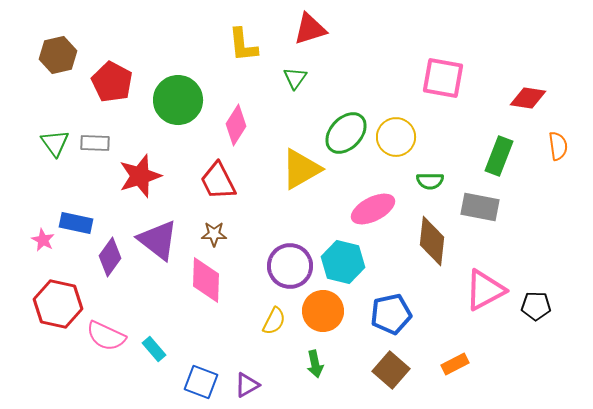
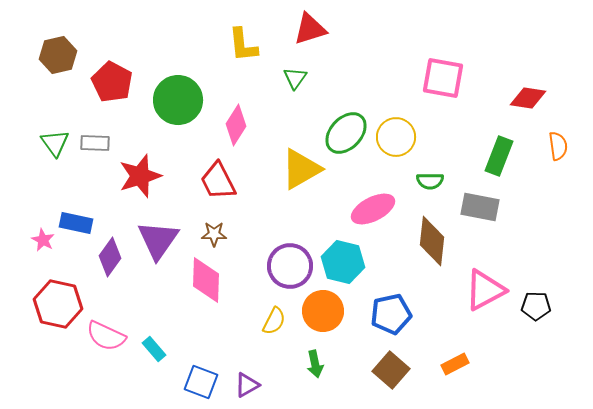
purple triangle at (158, 240): rotated 27 degrees clockwise
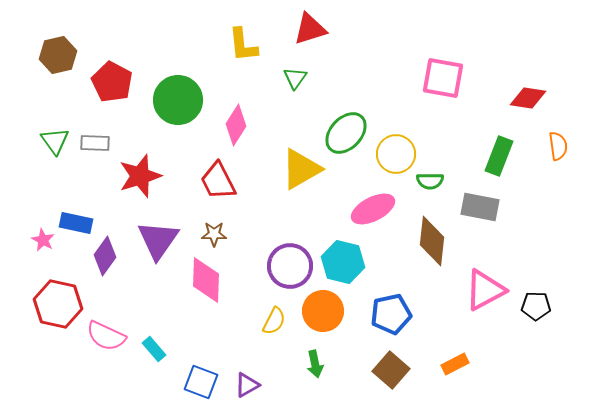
yellow circle at (396, 137): moved 17 px down
green triangle at (55, 143): moved 2 px up
purple diamond at (110, 257): moved 5 px left, 1 px up
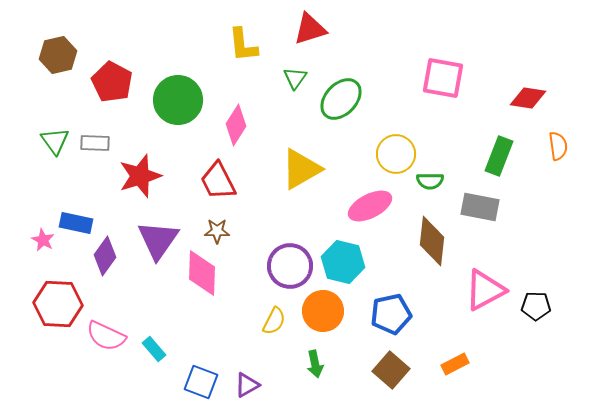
green ellipse at (346, 133): moved 5 px left, 34 px up
pink ellipse at (373, 209): moved 3 px left, 3 px up
brown star at (214, 234): moved 3 px right, 3 px up
pink diamond at (206, 280): moved 4 px left, 7 px up
red hexagon at (58, 304): rotated 9 degrees counterclockwise
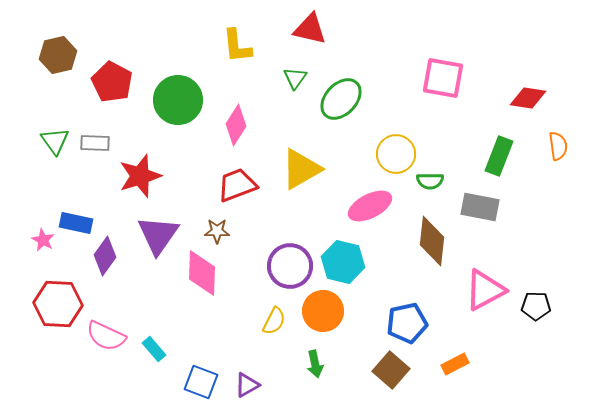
red triangle at (310, 29): rotated 30 degrees clockwise
yellow L-shape at (243, 45): moved 6 px left, 1 px down
red trapezoid at (218, 181): moved 19 px right, 4 px down; rotated 96 degrees clockwise
purple triangle at (158, 240): moved 5 px up
blue pentagon at (391, 314): moved 16 px right, 9 px down
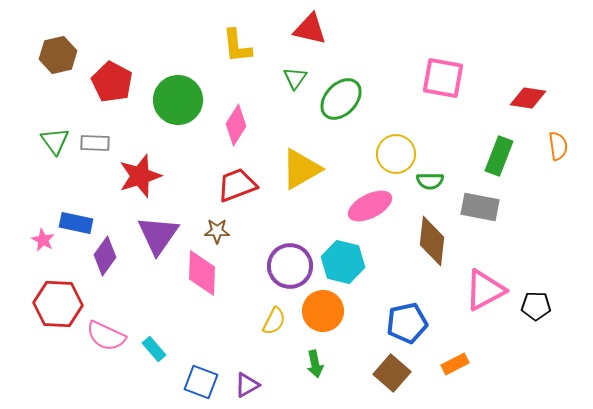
brown square at (391, 370): moved 1 px right, 3 px down
